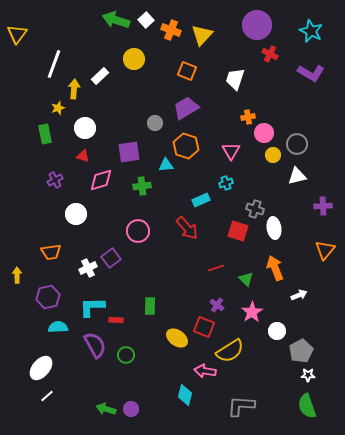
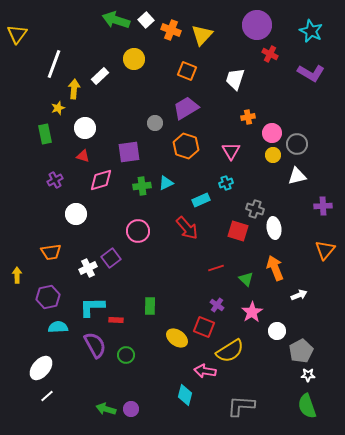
pink circle at (264, 133): moved 8 px right
cyan triangle at (166, 165): moved 18 px down; rotated 21 degrees counterclockwise
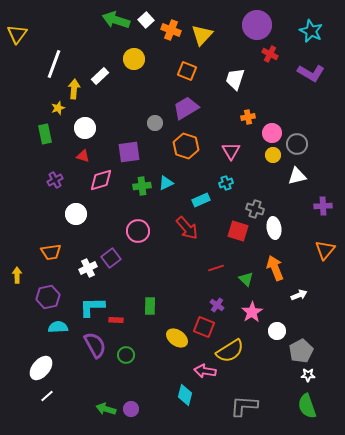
gray L-shape at (241, 406): moved 3 px right
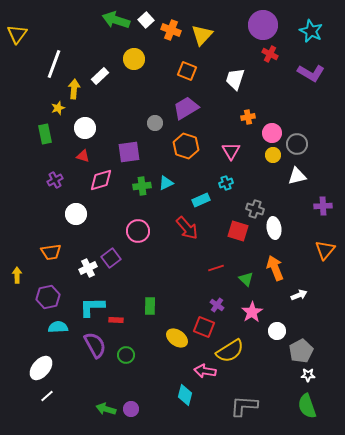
purple circle at (257, 25): moved 6 px right
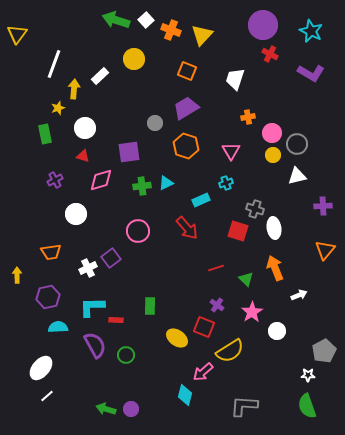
gray pentagon at (301, 351): moved 23 px right
pink arrow at (205, 371): moved 2 px left, 1 px down; rotated 50 degrees counterclockwise
